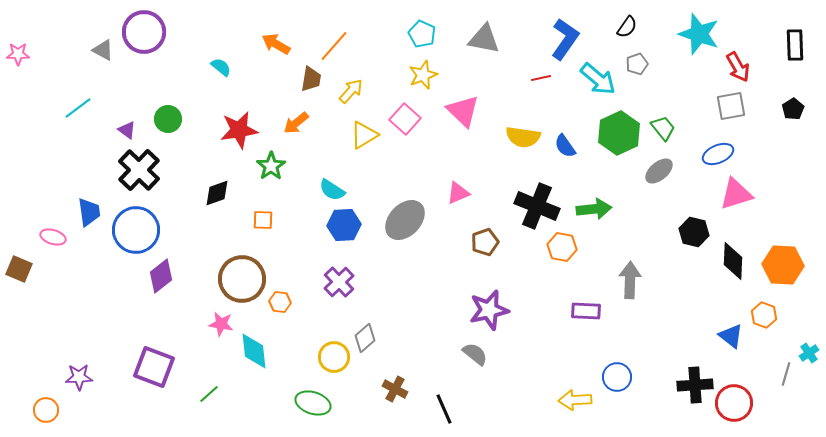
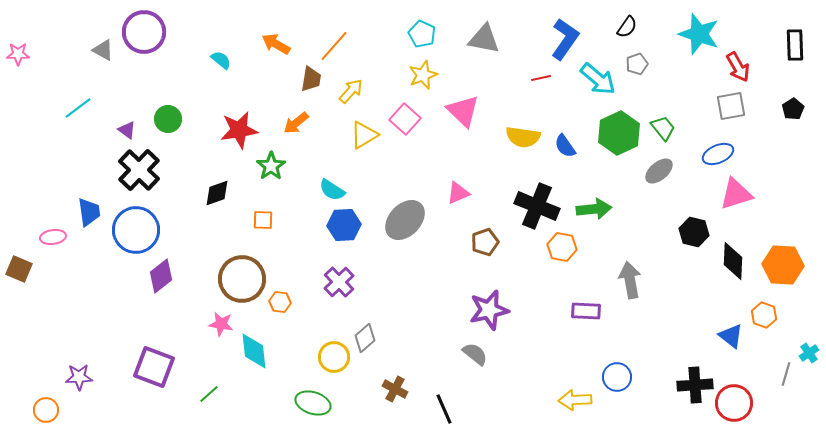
cyan semicircle at (221, 67): moved 7 px up
pink ellipse at (53, 237): rotated 25 degrees counterclockwise
gray arrow at (630, 280): rotated 12 degrees counterclockwise
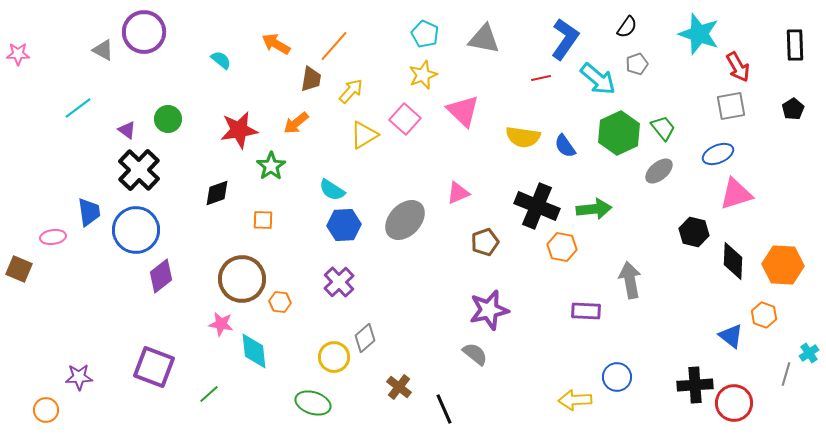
cyan pentagon at (422, 34): moved 3 px right
brown cross at (395, 389): moved 4 px right, 2 px up; rotated 10 degrees clockwise
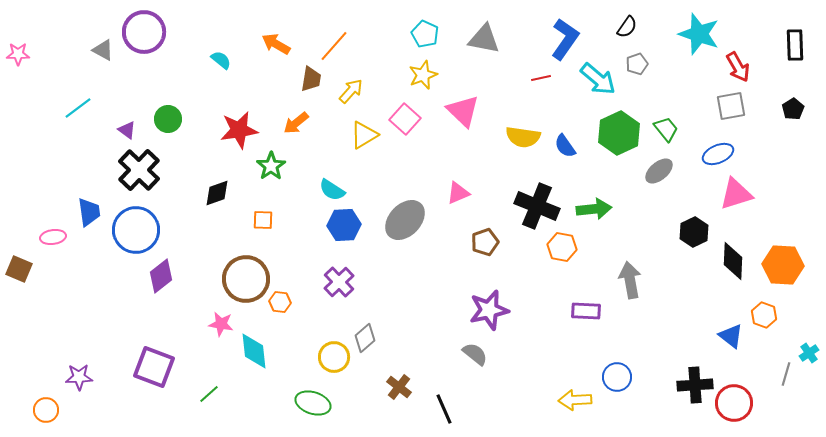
green trapezoid at (663, 128): moved 3 px right, 1 px down
black hexagon at (694, 232): rotated 20 degrees clockwise
brown circle at (242, 279): moved 4 px right
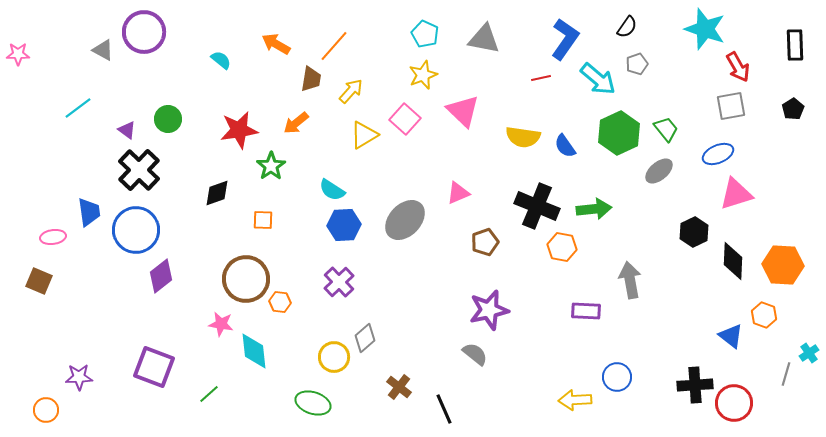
cyan star at (699, 34): moved 6 px right, 5 px up
brown square at (19, 269): moved 20 px right, 12 px down
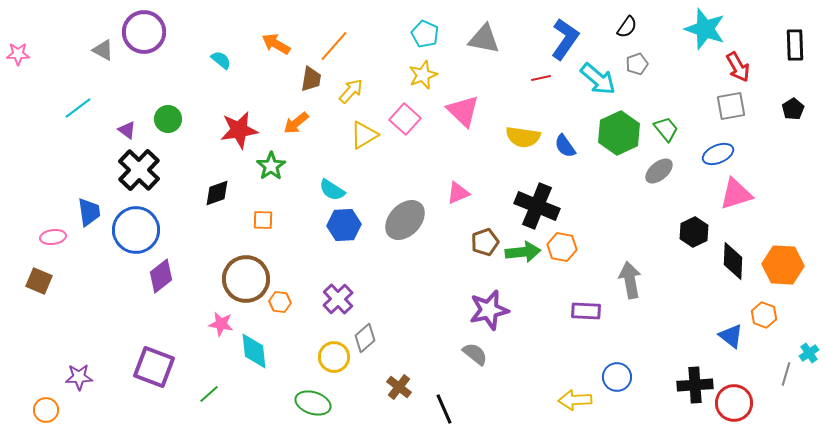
green arrow at (594, 209): moved 71 px left, 43 px down
purple cross at (339, 282): moved 1 px left, 17 px down
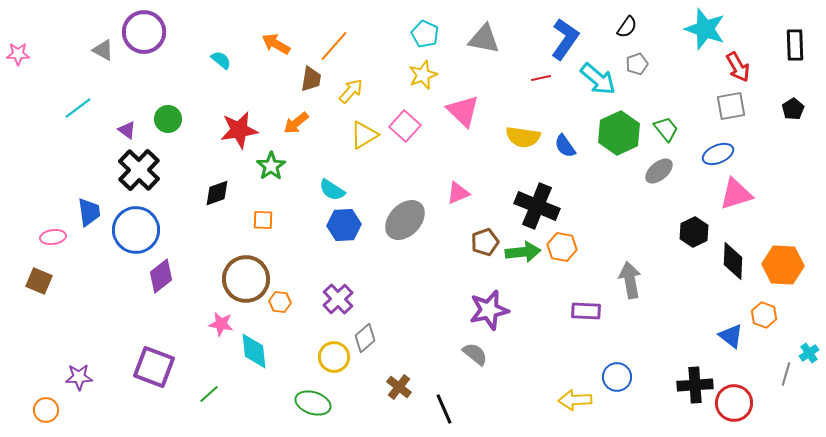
pink square at (405, 119): moved 7 px down
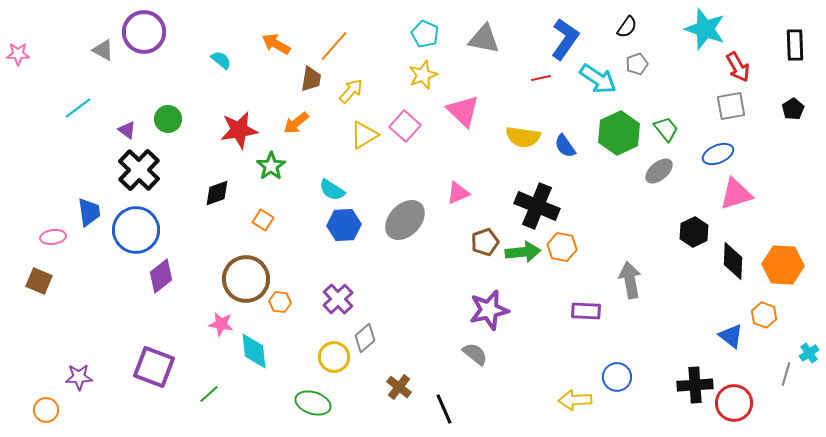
cyan arrow at (598, 79): rotated 6 degrees counterclockwise
orange square at (263, 220): rotated 30 degrees clockwise
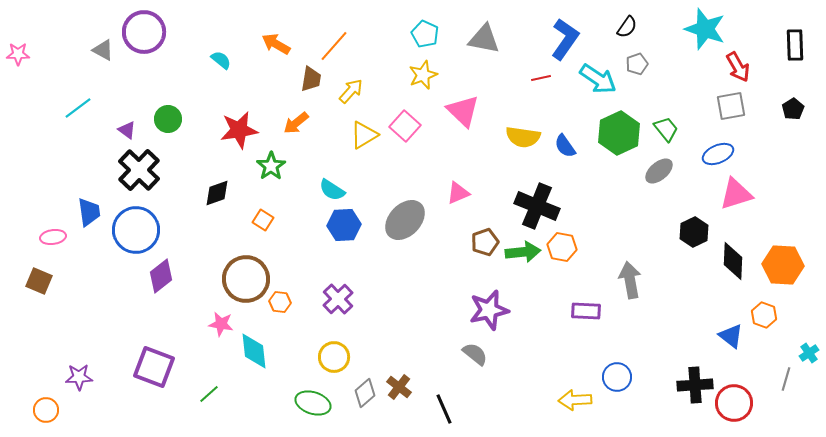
gray diamond at (365, 338): moved 55 px down
gray line at (786, 374): moved 5 px down
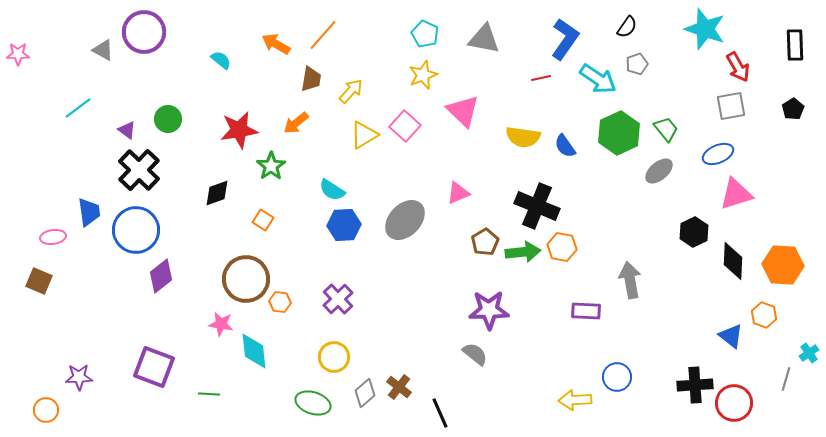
orange line at (334, 46): moved 11 px left, 11 px up
brown pentagon at (485, 242): rotated 12 degrees counterclockwise
purple star at (489, 310): rotated 12 degrees clockwise
green line at (209, 394): rotated 45 degrees clockwise
black line at (444, 409): moved 4 px left, 4 px down
